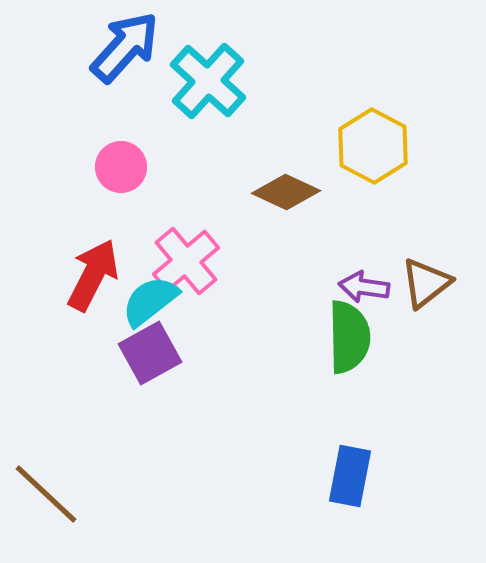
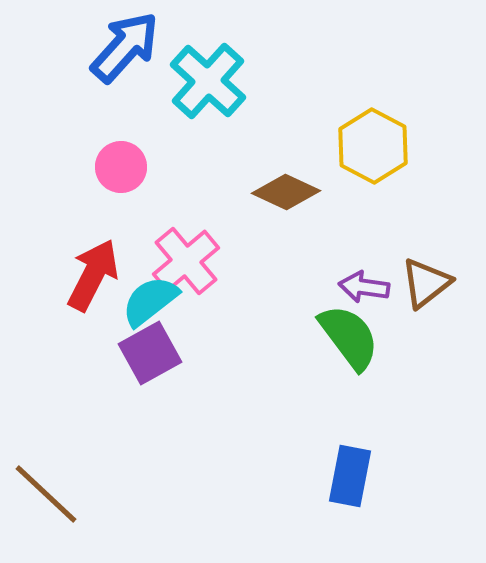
green semicircle: rotated 36 degrees counterclockwise
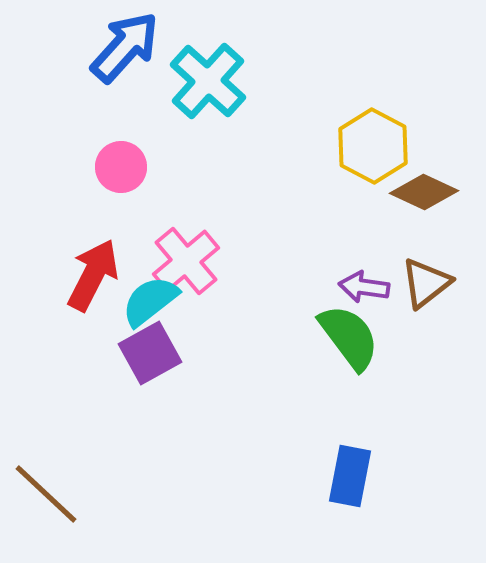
brown diamond: moved 138 px right
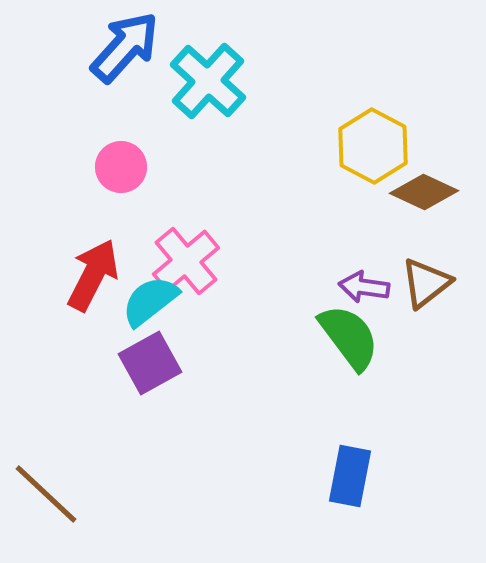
purple square: moved 10 px down
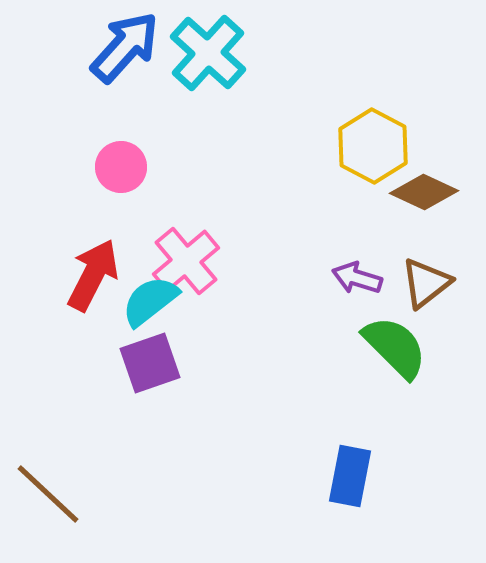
cyan cross: moved 28 px up
purple arrow: moved 7 px left, 9 px up; rotated 9 degrees clockwise
green semicircle: moved 46 px right, 10 px down; rotated 8 degrees counterclockwise
purple square: rotated 10 degrees clockwise
brown line: moved 2 px right
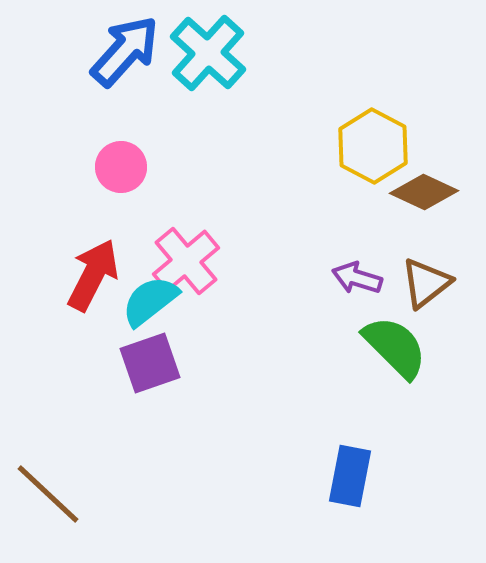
blue arrow: moved 4 px down
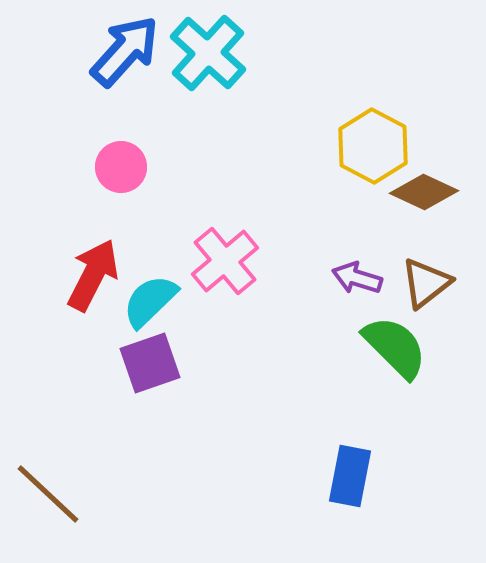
pink cross: moved 39 px right
cyan semicircle: rotated 6 degrees counterclockwise
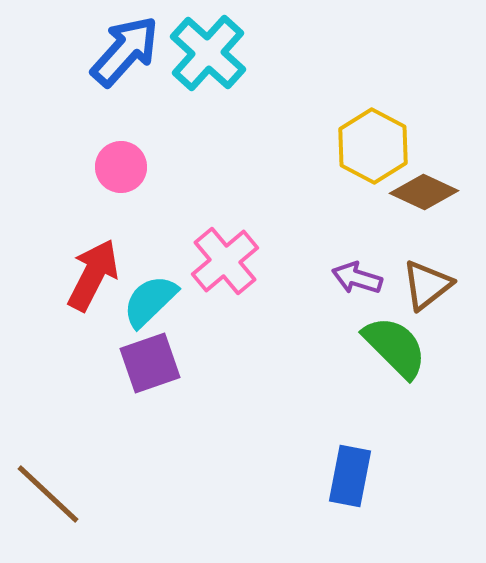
brown triangle: moved 1 px right, 2 px down
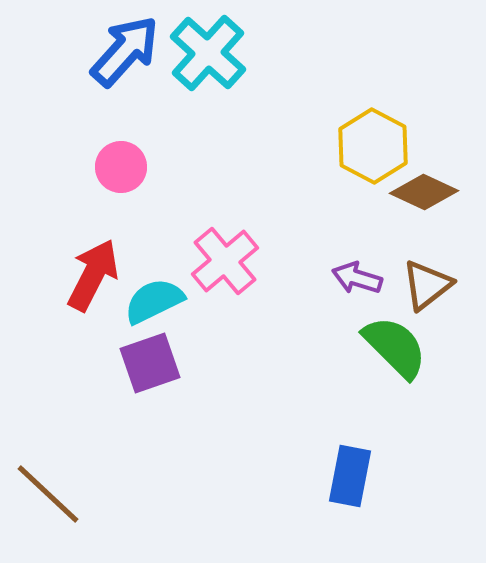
cyan semicircle: moved 4 px right; rotated 18 degrees clockwise
